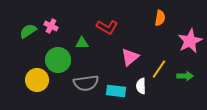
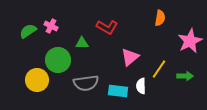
cyan rectangle: moved 2 px right
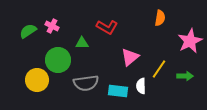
pink cross: moved 1 px right
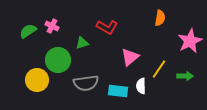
green triangle: rotated 16 degrees counterclockwise
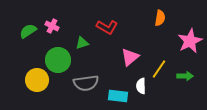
cyan rectangle: moved 5 px down
